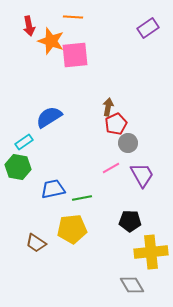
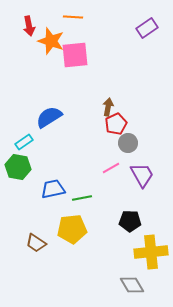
purple rectangle: moved 1 px left
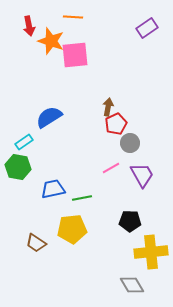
gray circle: moved 2 px right
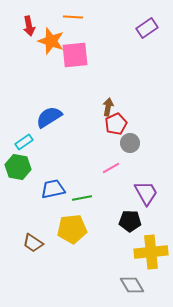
purple trapezoid: moved 4 px right, 18 px down
brown trapezoid: moved 3 px left
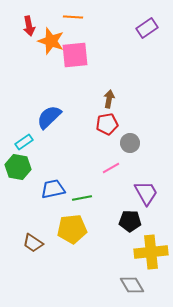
brown arrow: moved 1 px right, 8 px up
blue semicircle: rotated 12 degrees counterclockwise
red pentagon: moved 9 px left; rotated 15 degrees clockwise
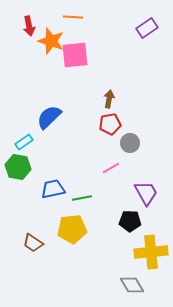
red pentagon: moved 3 px right
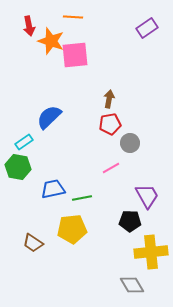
purple trapezoid: moved 1 px right, 3 px down
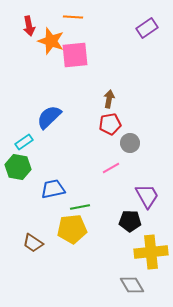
green line: moved 2 px left, 9 px down
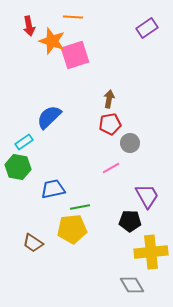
orange star: moved 1 px right
pink square: rotated 12 degrees counterclockwise
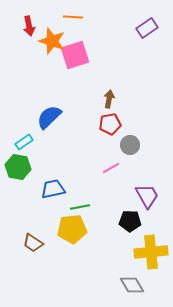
gray circle: moved 2 px down
